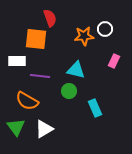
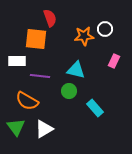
cyan rectangle: rotated 18 degrees counterclockwise
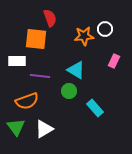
cyan triangle: rotated 18 degrees clockwise
orange semicircle: rotated 50 degrees counterclockwise
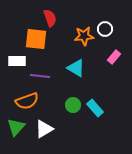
pink rectangle: moved 4 px up; rotated 16 degrees clockwise
cyan triangle: moved 2 px up
green circle: moved 4 px right, 14 px down
green triangle: rotated 18 degrees clockwise
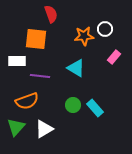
red semicircle: moved 1 px right, 4 px up
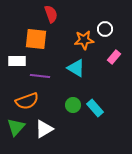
orange star: moved 4 px down
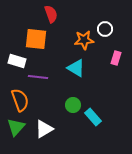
pink rectangle: moved 2 px right, 1 px down; rotated 24 degrees counterclockwise
white rectangle: rotated 18 degrees clockwise
purple line: moved 2 px left, 1 px down
orange semicircle: moved 7 px left, 1 px up; rotated 90 degrees counterclockwise
cyan rectangle: moved 2 px left, 9 px down
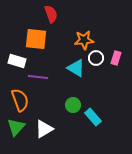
white circle: moved 9 px left, 29 px down
